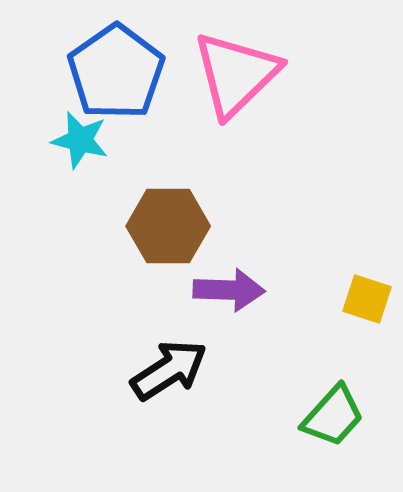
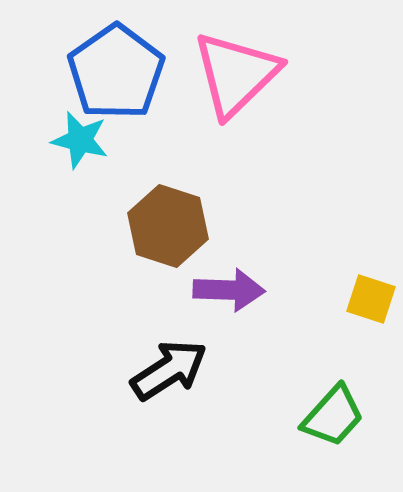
brown hexagon: rotated 18 degrees clockwise
yellow square: moved 4 px right
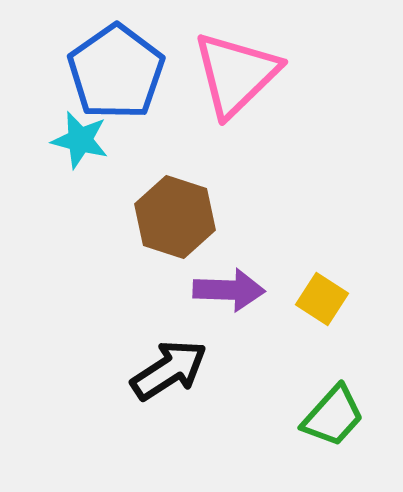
brown hexagon: moved 7 px right, 9 px up
yellow square: moved 49 px left; rotated 15 degrees clockwise
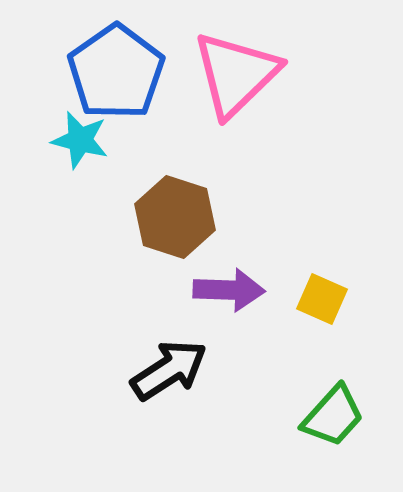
yellow square: rotated 9 degrees counterclockwise
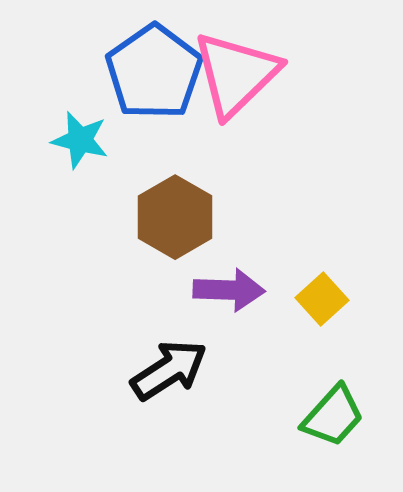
blue pentagon: moved 38 px right
brown hexagon: rotated 12 degrees clockwise
yellow square: rotated 24 degrees clockwise
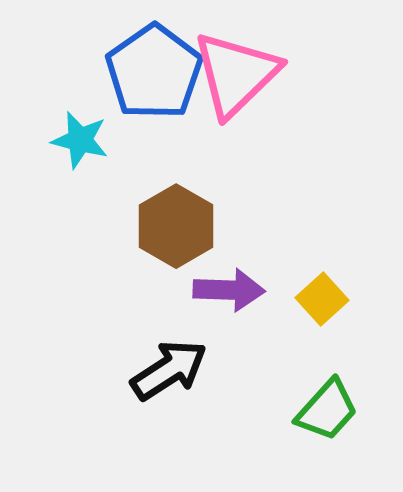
brown hexagon: moved 1 px right, 9 px down
green trapezoid: moved 6 px left, 6 px up
